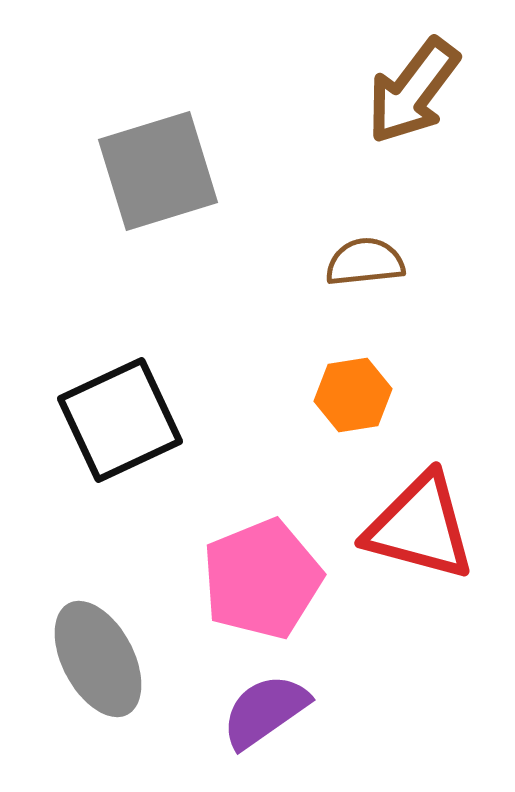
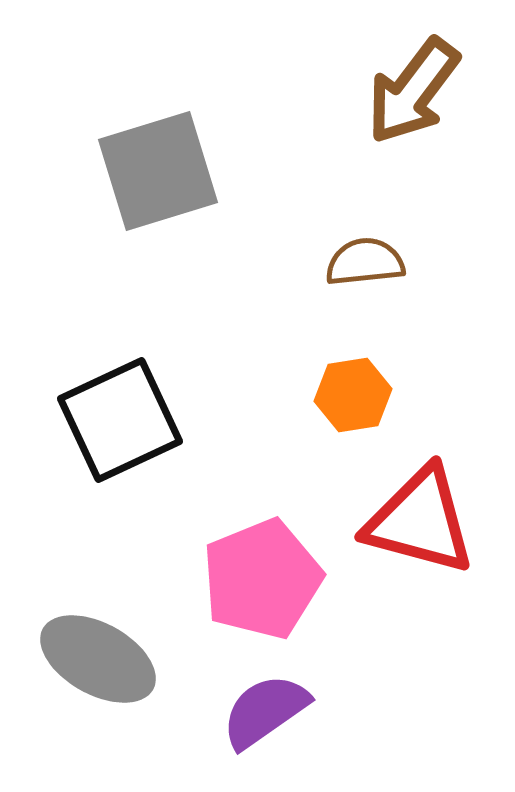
red triangle: moved 6 px up
gray ellipse: rotated 33 degrees counterclockwise
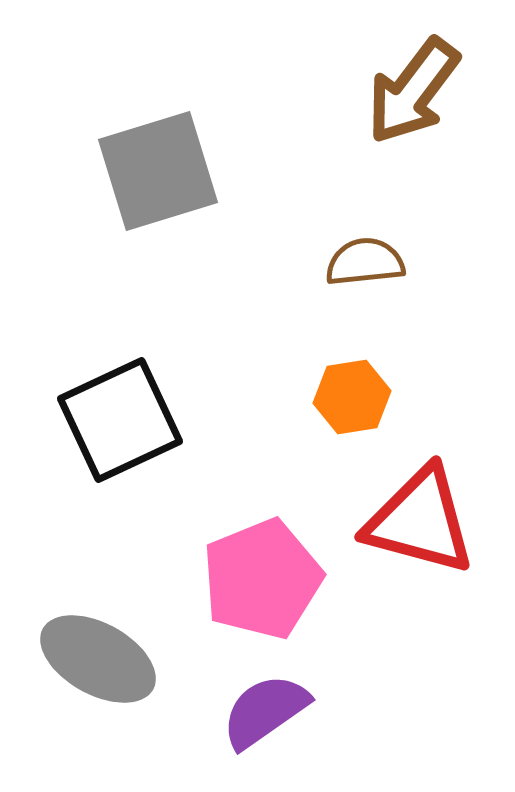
orange hexagon: moved 1 px left, 2 px down
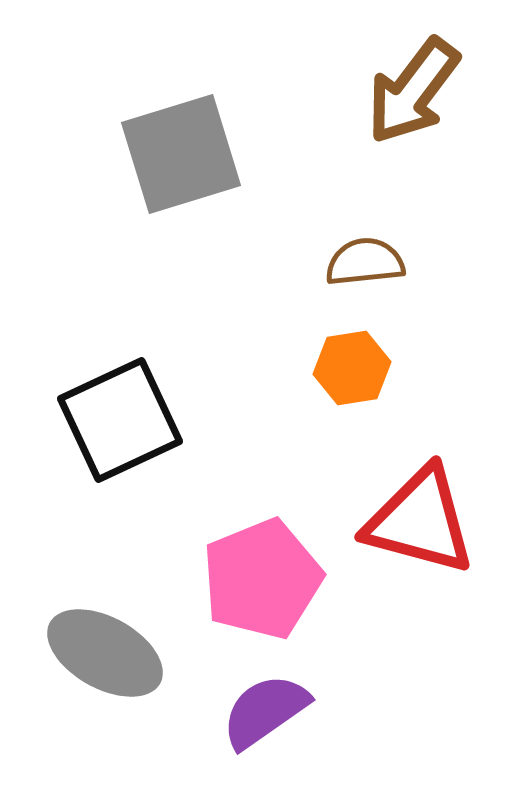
gray square: moved 23 px right, 17 px up
orange hexagon: moved 29 px up
gray ellipse: moved 7 px right, 6 px up
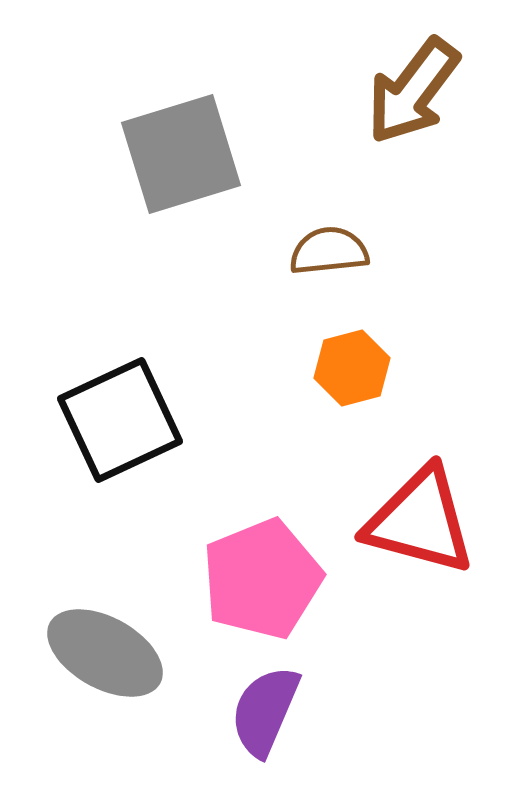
brown semicircle: moved 36 px left, 11 px up
orange hexagon: rotated 6 degrees counterclockwise
purple semicircle: rotated 32 degrees counterclockwise
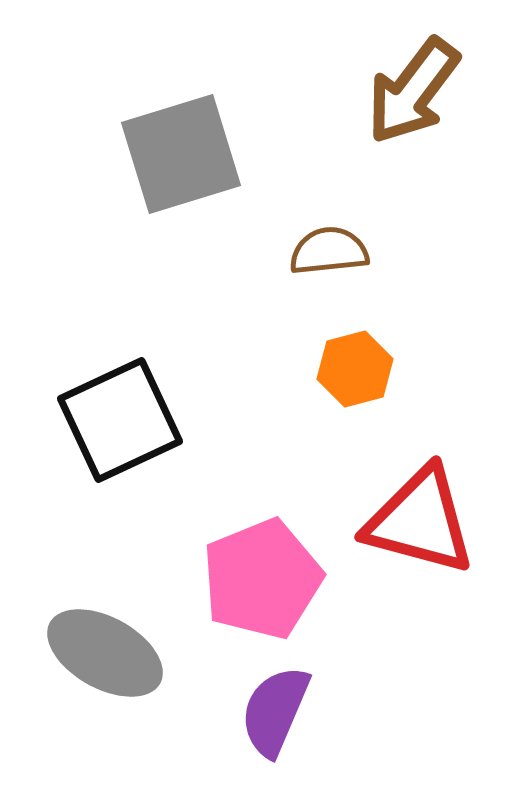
orange hexagon: moved 3 px right, 1 px down
purple semicircle: moved 10 px right
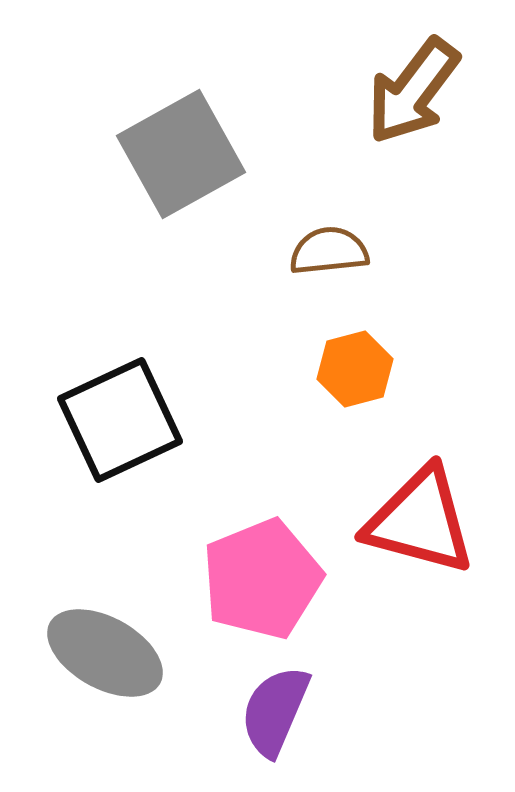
gray square: rotated 12 degrees counterclockwise
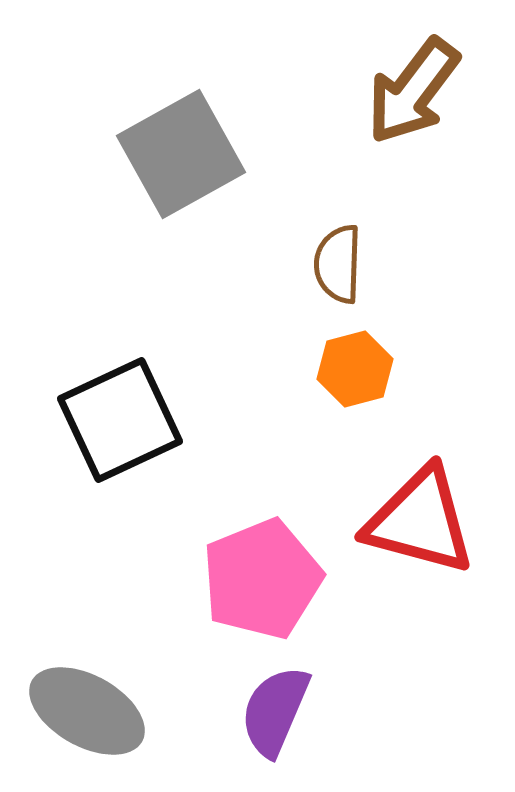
brown semicircle: moved 9 px right, 13 px down; rotated 82 degrees counterclockwise
gray ellipse: moved 18 px left, 58 px down
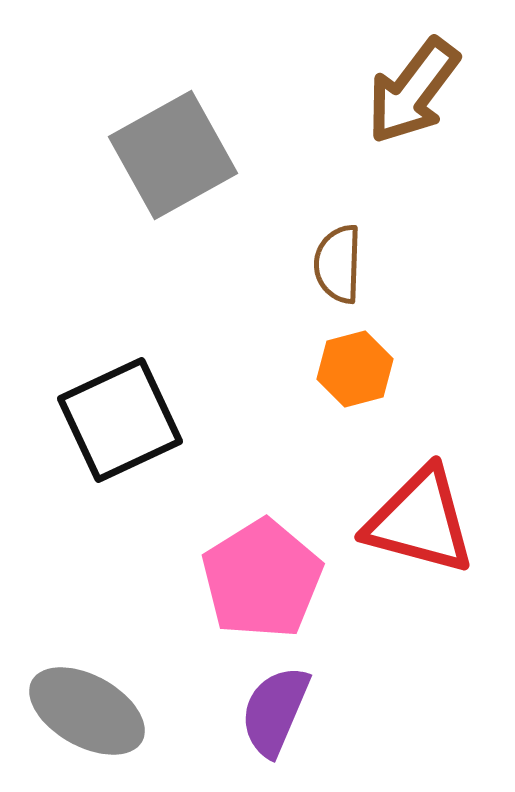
gray square: moved 8 px left, 1 px down
pink pentagon: rotated 10 degrees counterclockwise
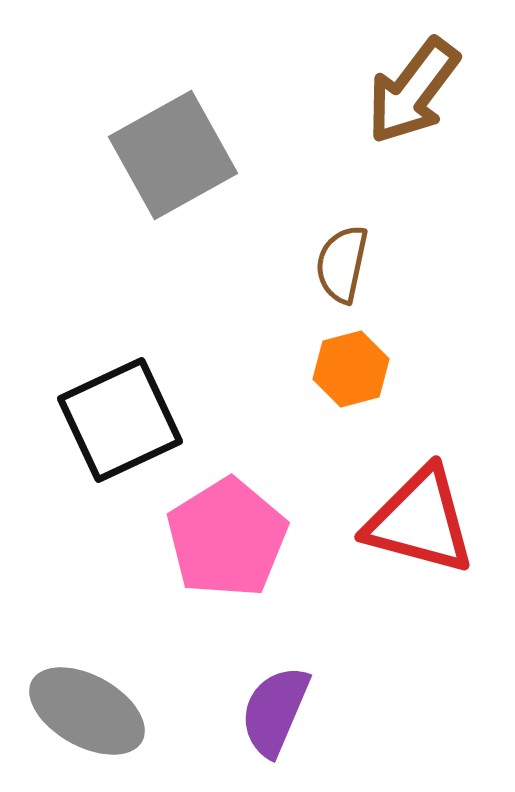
brown semicircle: moved 4 px right; rotated 10 degrees clockwise
orange hexagon: moved 4 px left
pink pentagon: moved 35 px left, 41 px up
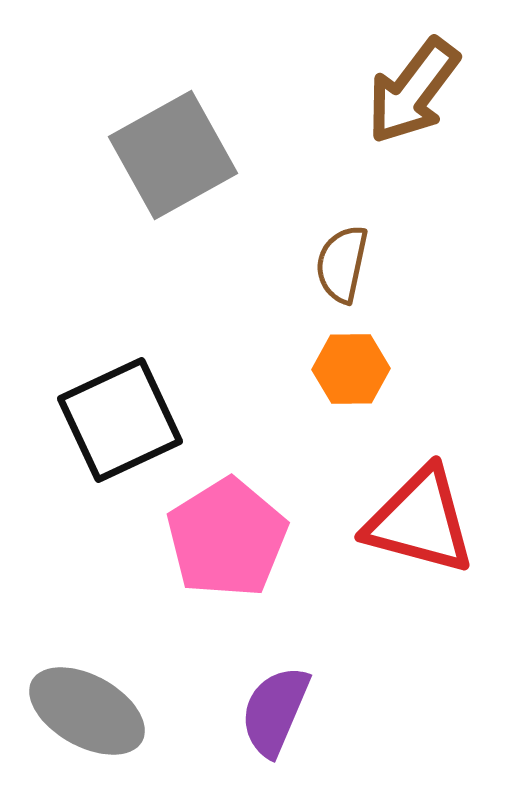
orange hexagon: rotated 14 degrees clockwise
